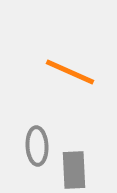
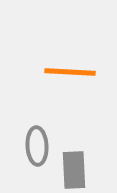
orange line: rotated 21 degrees counterclockwise
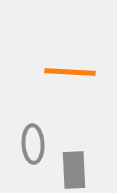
gray ellipse: moved 4 px left, 2 px up
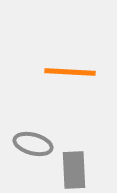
gray ellipse: rotated 72 degrees counterclockwise
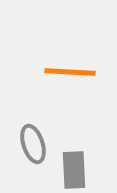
gray ellipse: rotated 57 degrees clockwise
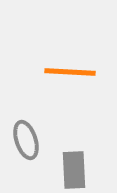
gray ellipse: moved 7 px left, 4 px up
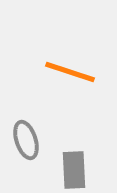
orange line: rotated 15 degrees clockwise
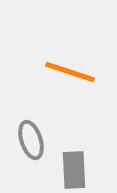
gray ellipse: moved 5 px right
